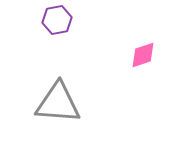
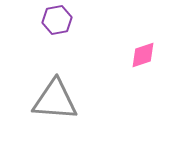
gray triangle: moved 3 px left, 3 px up
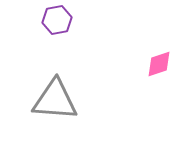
pink diamond: moved 16 px right, 9 px down
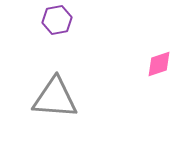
gray triangle: moved 2 px up
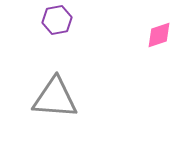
pink diamond: moved 29 px up
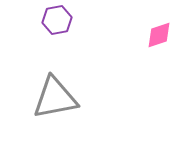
gray triangle: rotated 15 degrees counterclockwise
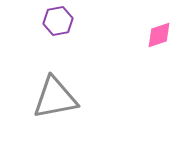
purple hexagon: moved 1 px right, 1 px down
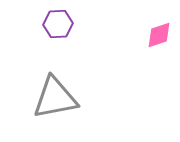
purple hexagon: moved 3 px down; rotated 8 degrees clockwise
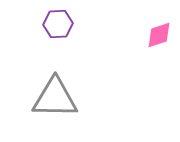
gray triangle: rotated 12 degrees clockwise
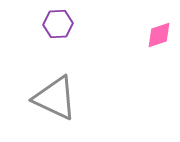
gray triangle: rotated 24 degrees clockwise
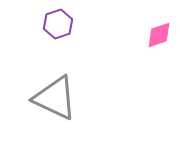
purple hexagon: rotated 16 degrees counterclockwise
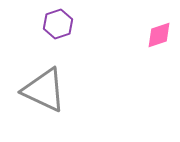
gray triangle: moved 11 px left, 8 px up
